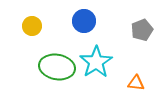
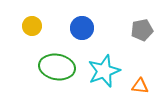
blue circle: moved 2 px left, 7 px down
gray pentagon: rotated 10 degrees clockwise
cyan star: moved 8 px right, 9 px down; rotated 12 degrees clockwise
orange triangle: moved 4 px right, 3 px down
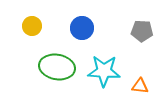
gray pentagon: moved 1 px down; rotated 15 degrees clockwise
cyan star: rotated 24 degrees clockwise
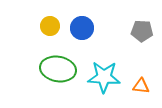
yellow circle: moved 18 px right
green ellipse: moved 1 px right, 2 px down
cyan star: moved 6 px down
orange triangle: moved 1 px right
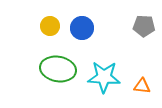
gray pentagon: moved 2 px right, 5 px up
orange triangle: moved 1 px right
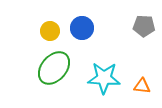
yellow circle: moved 5 px down
green ellipse: moved 4 px left, 1 px up; rotated 60 degrees counterclockwise
cyan star: moved 1 px down
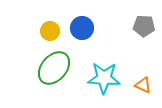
orange triangle: moved 1 px right, 1 px up; rotated 18 degrees clockwise
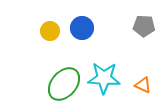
green ellipse: moved 10 px right, 16 px down
